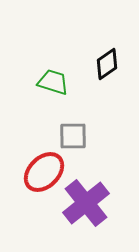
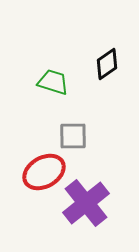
red ellipse: rotated 15 degrees clockwise
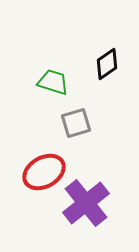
gray square: moved 3 px right, 13 px up; rotated 16 degrees counterclockwise
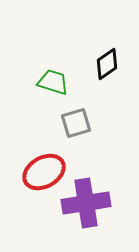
purple cross: rotated 30 degrees clockwise
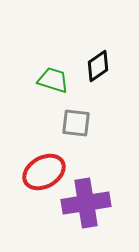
black diamond: moved 9 px left, 2 px down
green trapezoid: moved 2 px up
gray square: rotated 24 degrees clockwise
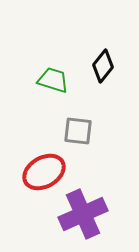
black diamond: moved 5 px right; rotated 16 degrees counterclockwise
gray square: moved 2 px right, 8 px down
purple cross: moved 3 px left, 11 px down; rotated 15 degrees counterclockwise
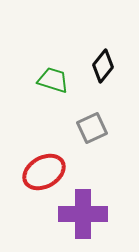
gray square: moved 14 px right, 3 px up; rotated 32 degrees counterclockwise
purple cross: rotated 24 degrees clockwise
